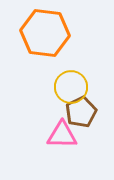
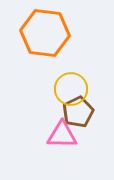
yellow circle: moved 2 px down
brown pentagon: moved 3 px left
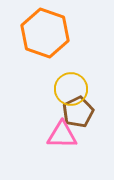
orange hexagon: rotated 12 degrees clockwise
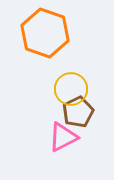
pink triangle: moved 1 px right, 2 px down; rotated 28 degrees counterclockwise
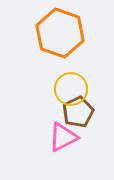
orange hexagon: moved 15 px right
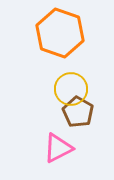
brown pentagon: rotated 16 degrees counterclockwise
pink triangle: moved 5 px left, 11 px down
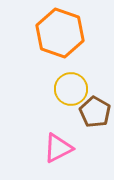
brown pentagon: moved 17 px right
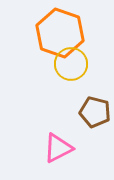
yellow circle: moved 25 px up
brown pentagon: rotated 16 degrees counterclockwise
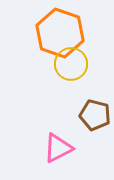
brown pentagon: moved 3 px down
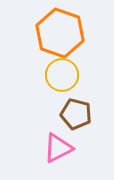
yellow circle: moved 9 px left, 11 px down
brown pentagon: moved 19 px left, 1 px up
